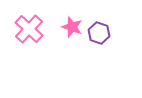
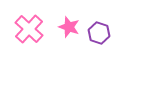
pink star: moved 3 px left
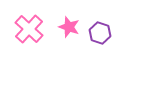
purple hexagon: moved 1 px right
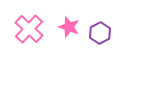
purple hexagon: rotated 15 degrees clockwise
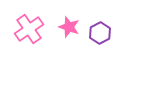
pink cross: rotated 12 degrees clockwise
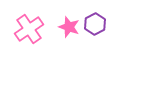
purple hexagon: moved 5 px left, 9 px up
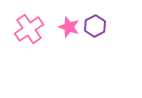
purple hexagon: moved 2 px down
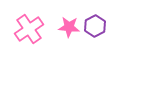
pink star: rotated 15 degrees counterclockwise
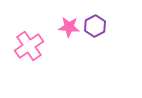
pink cross: moved 17 px down
